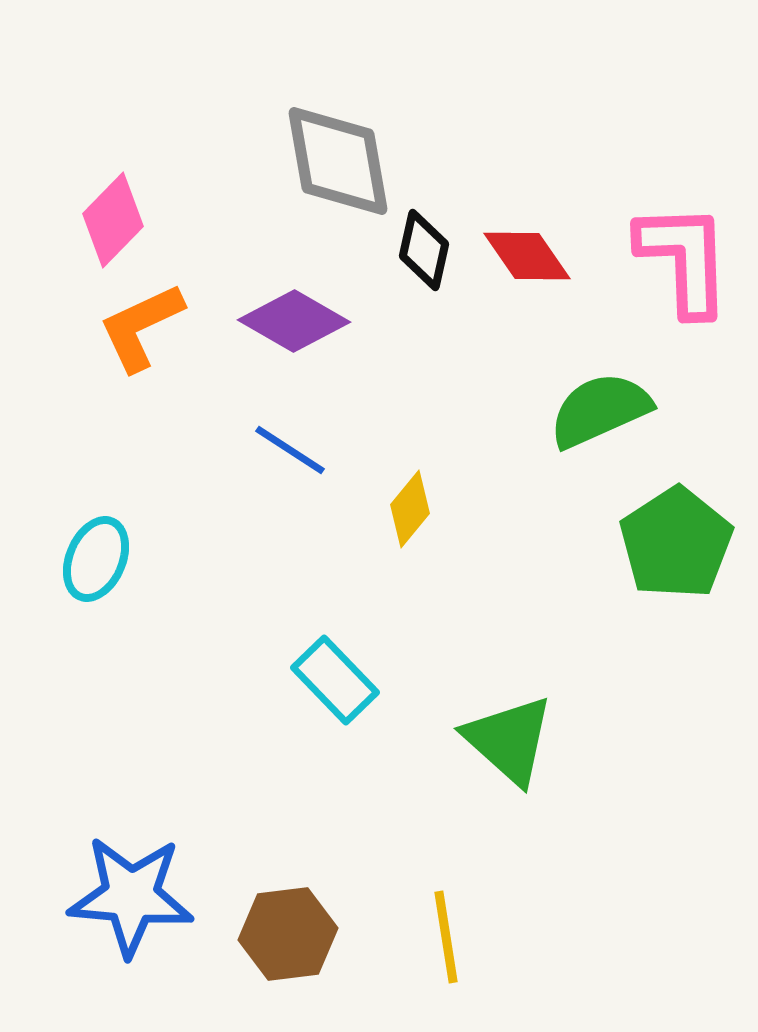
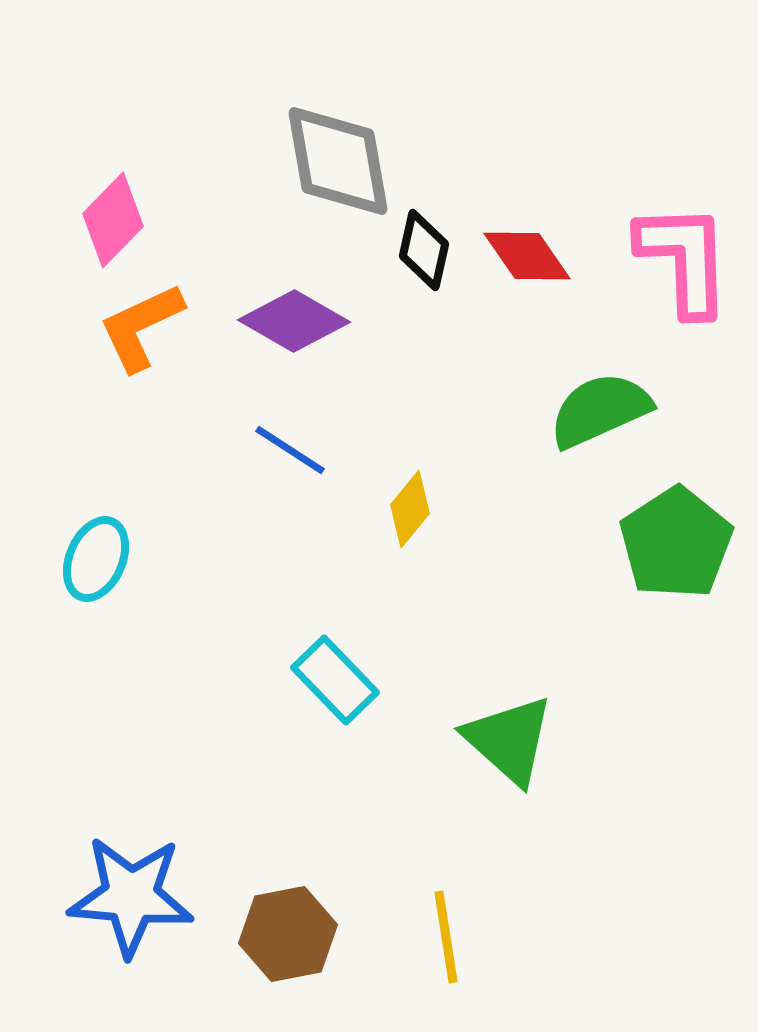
brown hexagon: rotated 4 degrees counterclockwise
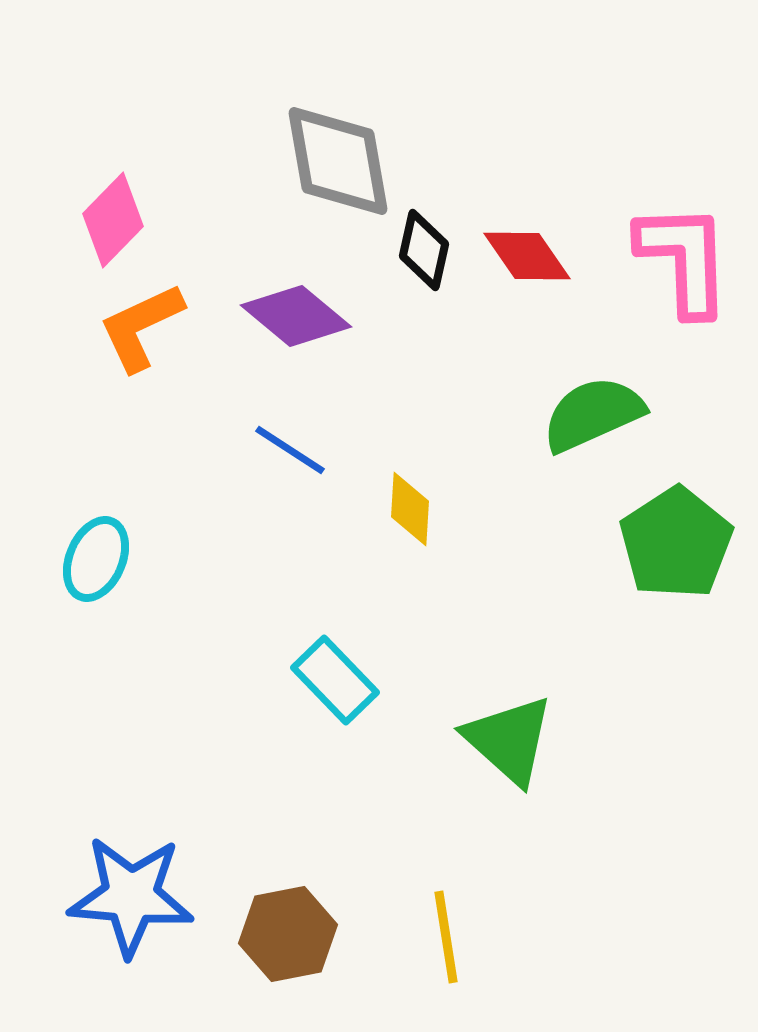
purple diamond: moved 2 px right, 5 px up; rotated 10 degrees clockwise
green semicircle: moved 7 px left, 4 px down
yellow diamond: rotated 36 degrees counterclockwise
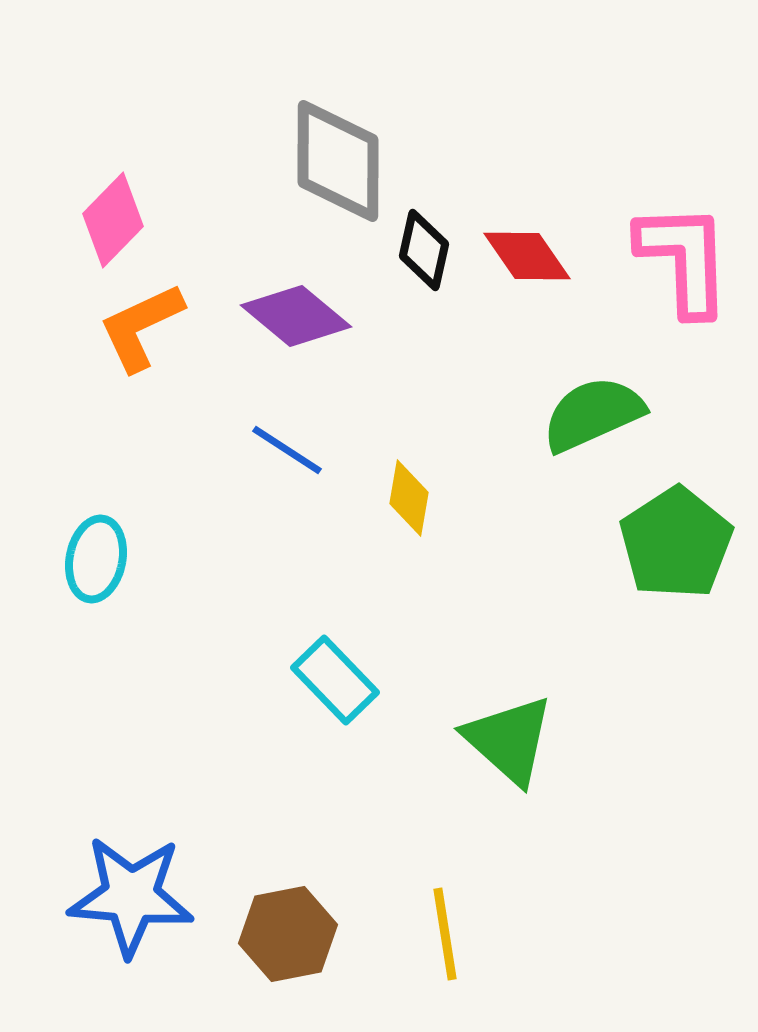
gray diamond: rotated 10 degrees clockwise
blue line: moved 3 px left
yellow diamond: moved 1 px left, 11 px up; rotated 6 degrees clockwise
cyan ellipse: rotated 12 degrees counterclockwise
yellow line: moved 1 px left, 3 px up
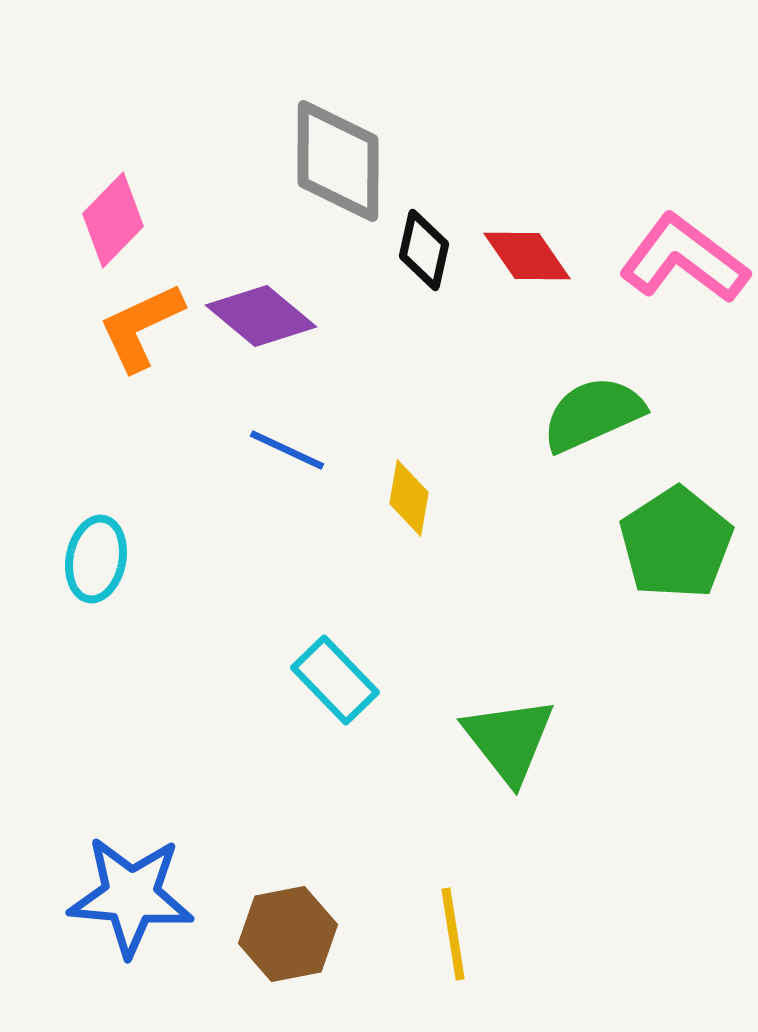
pink L-shape: rotated 51 degrees counterclockwise
purple diamond: moved 35 px left
blue line: rotated 8 degrees counterclockwise
green triangle: rotated 10 degrees clockwise
yellow line: moved 8 px right
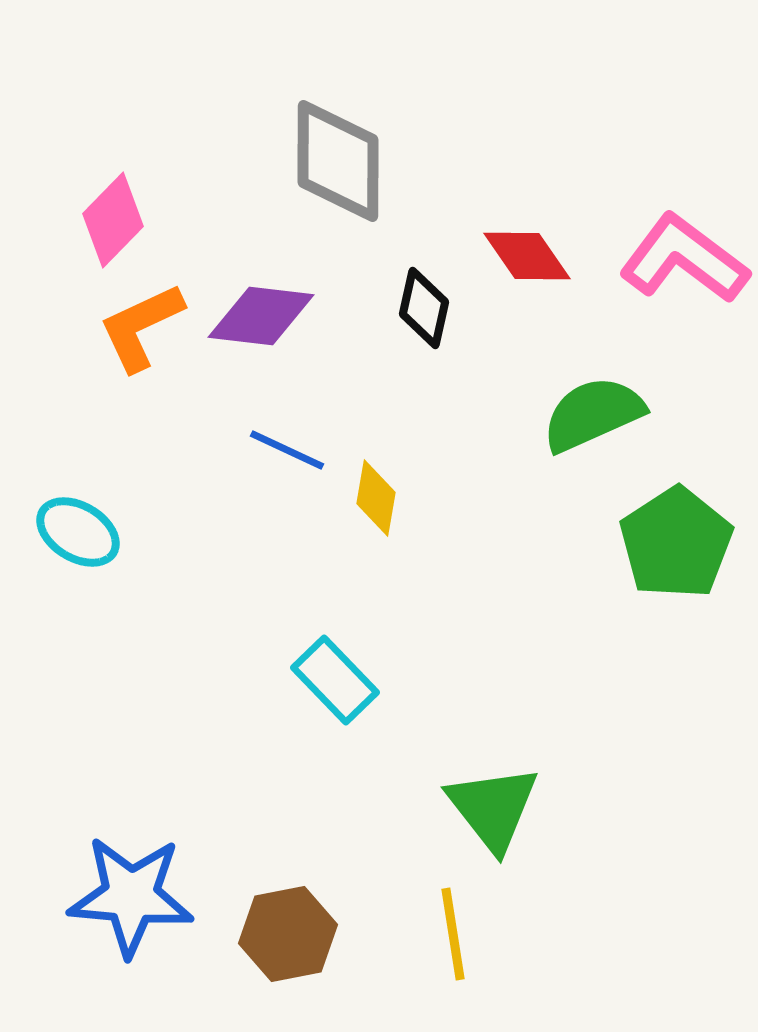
black diamond: moved 58 px down
purple diamond: rotated 33 degrees counterclockwise
yellow diamond: moved 33 px left
cyan ellipse: moved 18 px left, 27 px up; rotated 70 degrees counterclockwise
green triangle: moved 16 px left, 68 px down
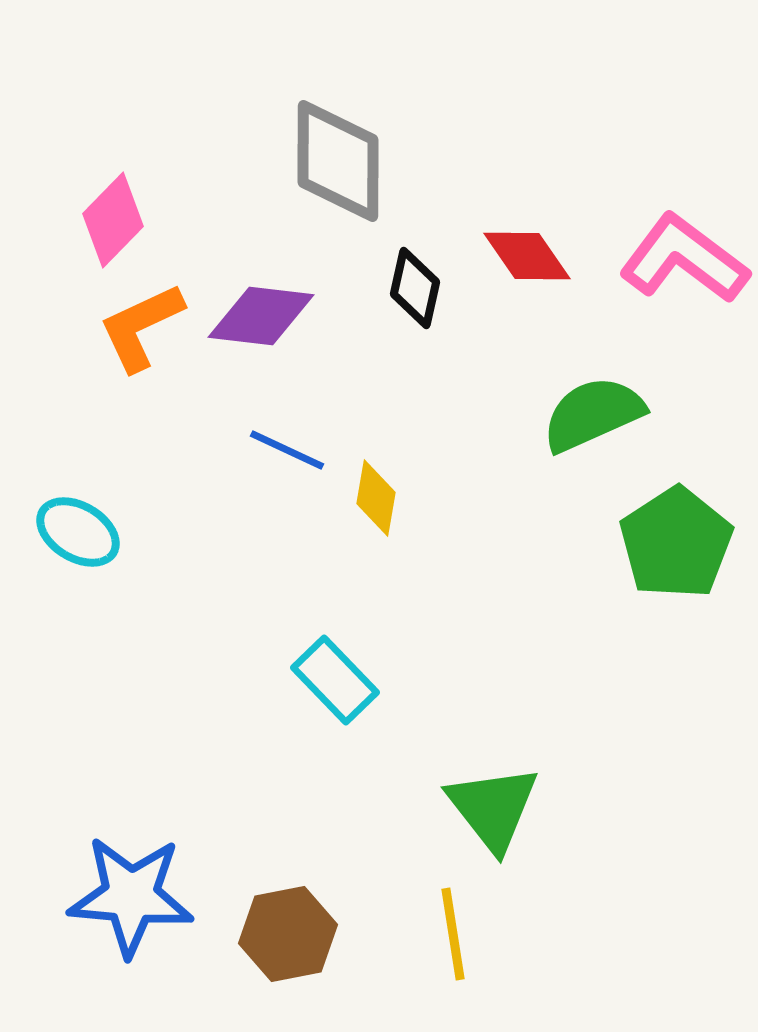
black diamond: moved 9 px left, 20 px up
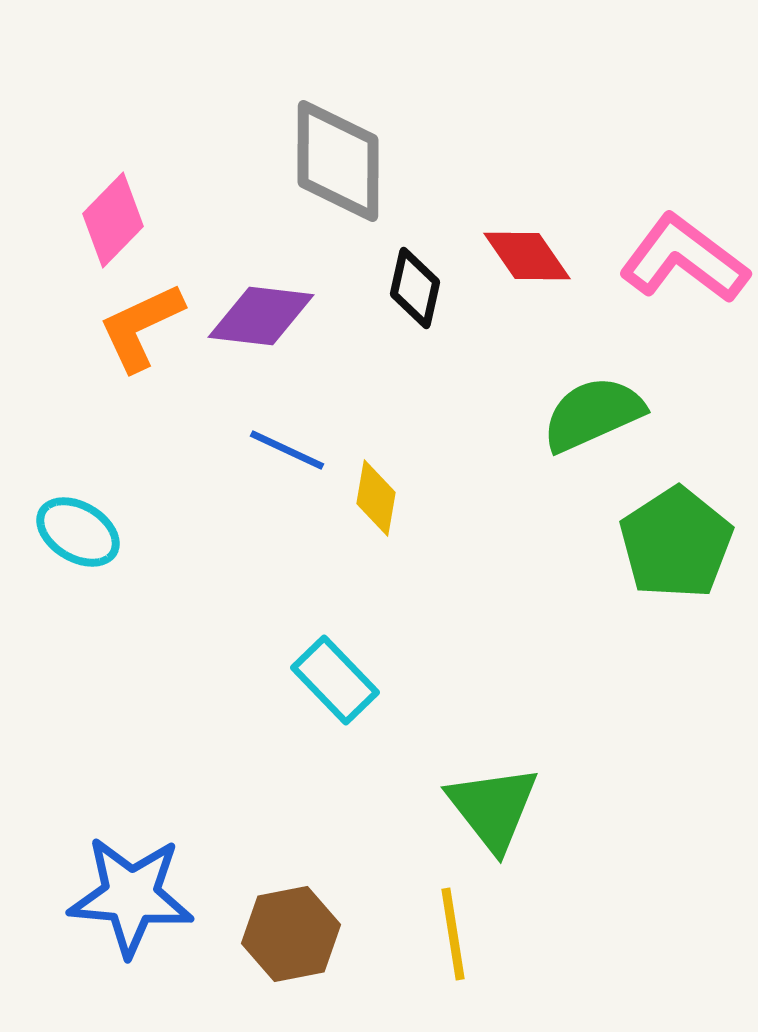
brown hexagon: moved 3 px right
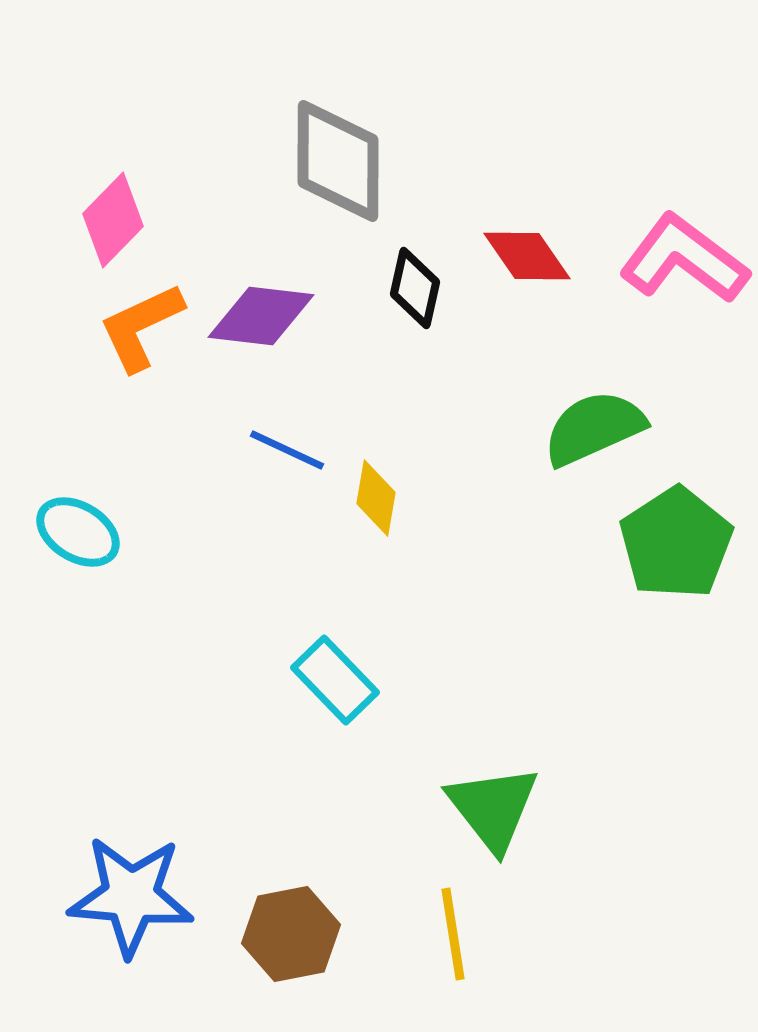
green semicircle: moved 1 px right, 14 px down
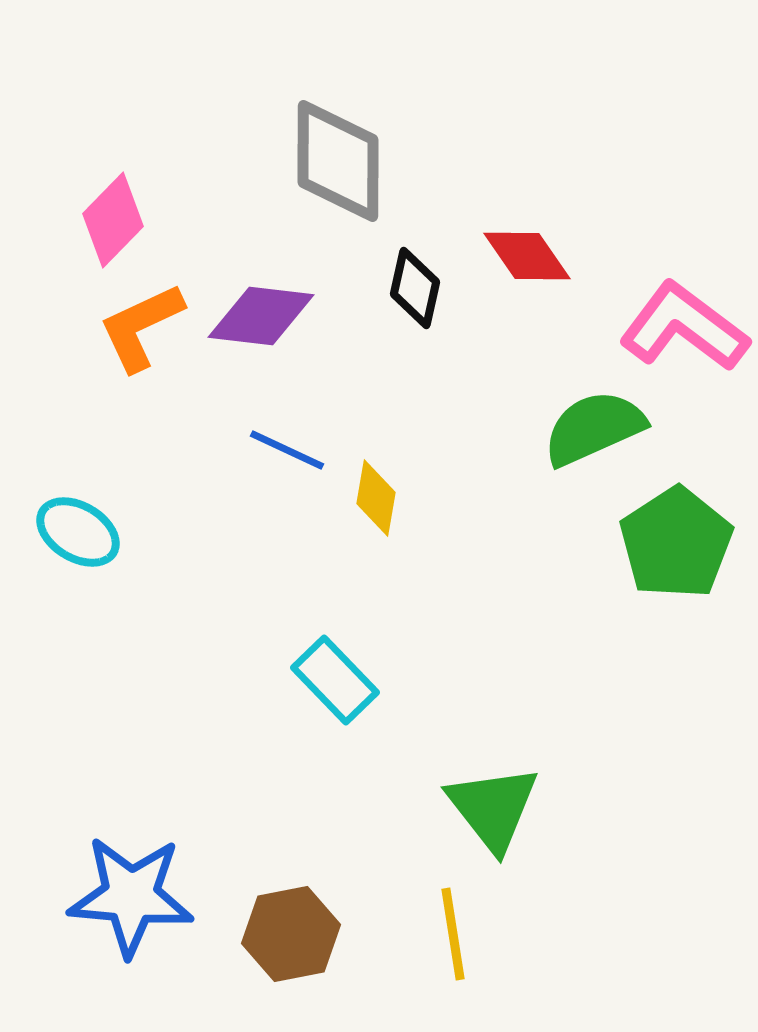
pink L-shape: moved 68 px down
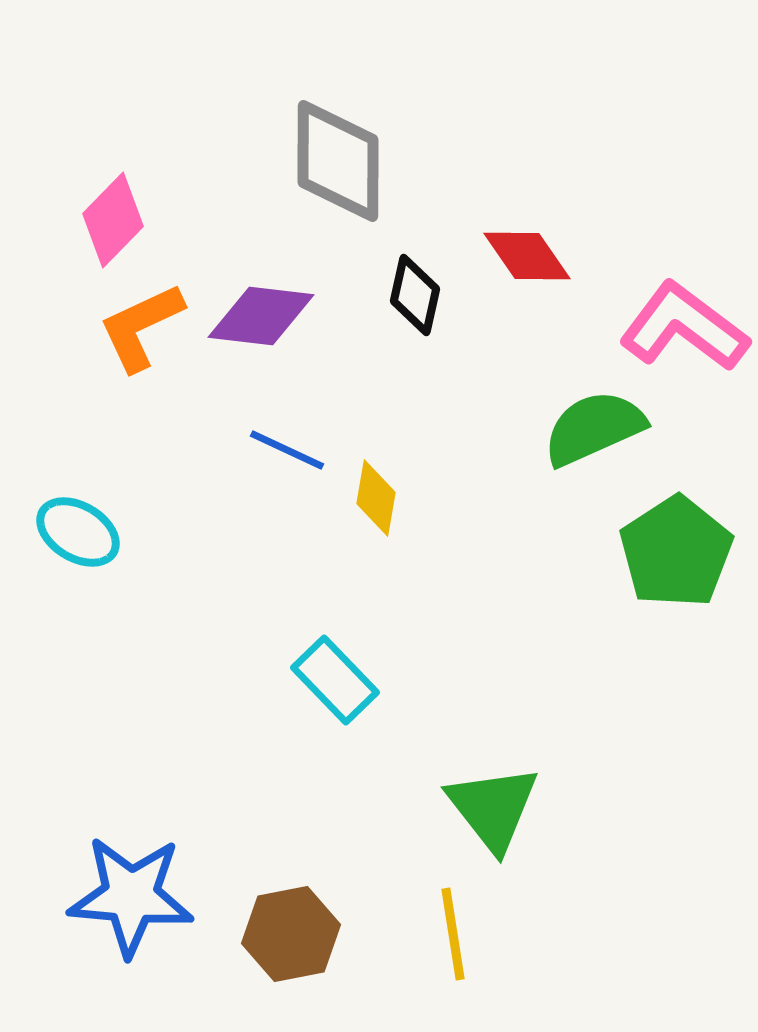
black diamond: moved 7 px down
green pentagon: moved 9 px down
